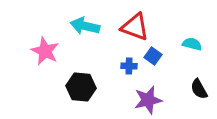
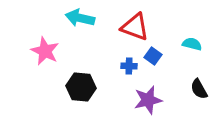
cyan arrow: moved 5 px left, 8 px up
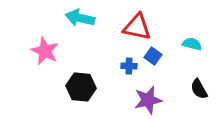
red triangle: moved 2 px right; rotated 8 degrees counterclockwise
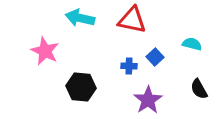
red triangle: moved 5 px left, 7 px up
blue square: moved 2 px right, 1 px down; rotated 12 degrees clockwise
purple star: rotated 20 degrees counterclockwise
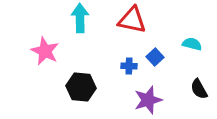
cyan arrow: rotated 76 degrees clockwise
purple star: rotated 16 degrees clockwise
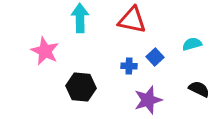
cyan semicircle: rotated 30 degrees counterclockwise
black semicircle: rotated 145 degrees clockwise
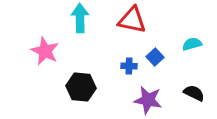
black semicircle: moved 5 px left, 4 px down
purple star: rotated 28 degrees clockwise
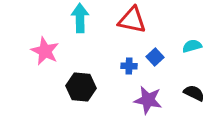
cyan semicircle: moved 2 px down
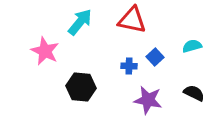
cyan arrow: moved 4 px down; rotated 40 degrees clockwise
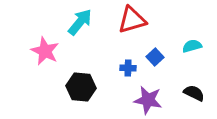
red triangle: rotated 28 degrees counterclockwise
blue cross: moved 1 px left, 2 px down
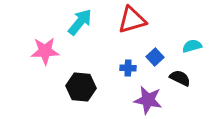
pink star: rotated 28 degrees counterclockwise
black semicircle: moved 14 px left, 15 px up
